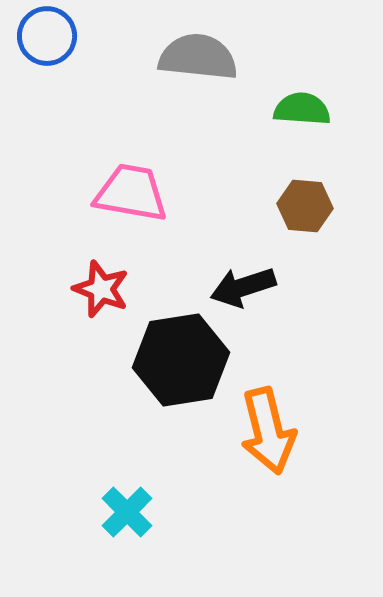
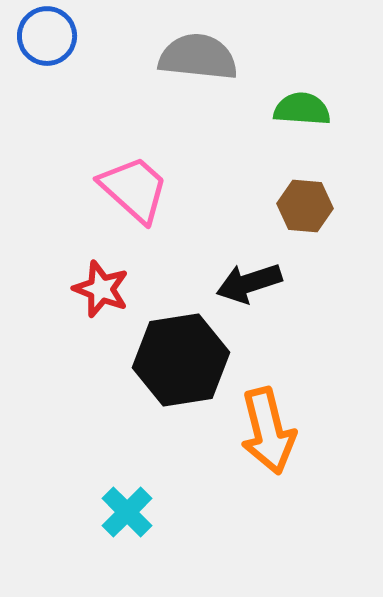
pink trapezoid: moved 3 px right, 4 px up; rotated 32 degrees clockwise
black arrow: moved 6 px right, 4 px up
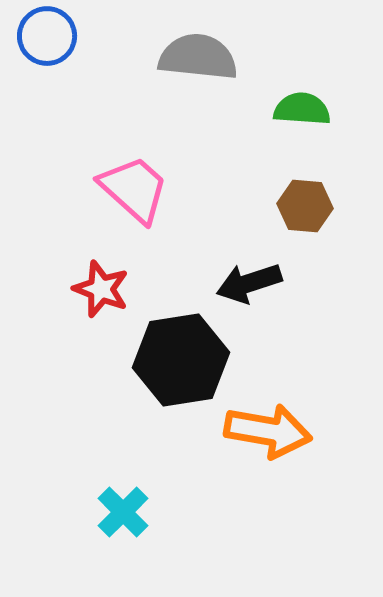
orange arrow: rotated 66 degrees counterclockwise
cyan cross: moved 4 px left
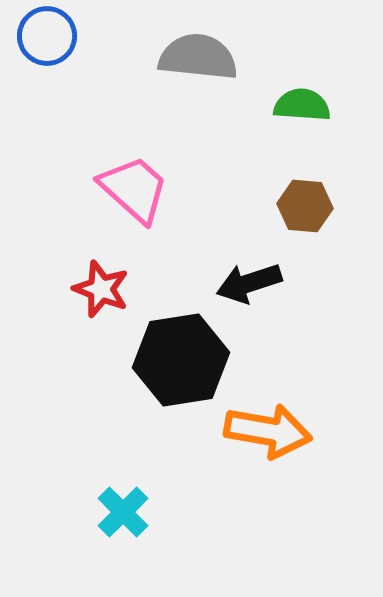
green semicircle: moved 4 px up
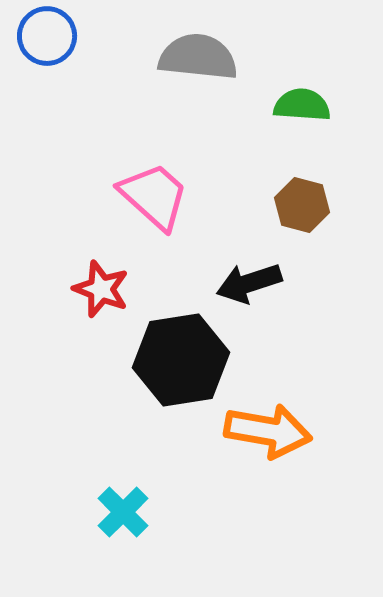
pink trapezoid: moved 20 px right, 7 px down
brown hexagon: moved 3 px left, 1 px up; rotated 10 degrees clockwise
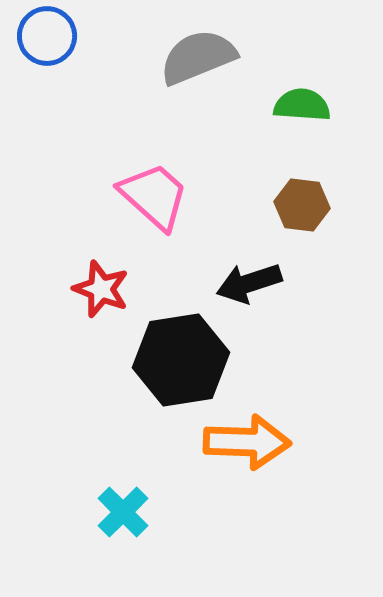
gray semicircle: rotated 28 degrees counterclockwise
brown hexagon: rotated 8 degrees counterclockwise
orange arrow: moved 21 px left, 11 px down; rotated 8 degrees counterclockwise
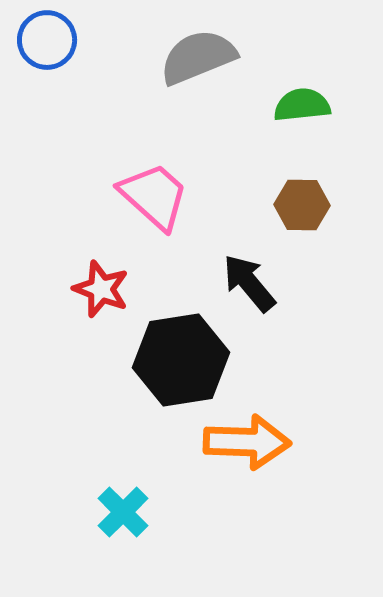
blue circle: moved 4 px down
green semicircle: rotated 10 degrees counterclockwise
brown hexagon: rotated 6 degrees counterclockwise
black arrow: rotated 68 degrees clockwise
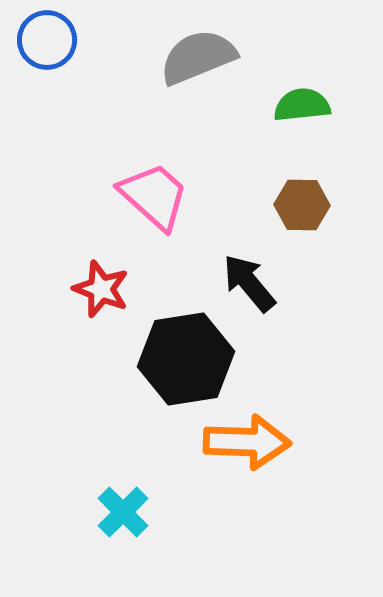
black hexagon: moved 5 px right, 1 px up
